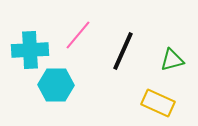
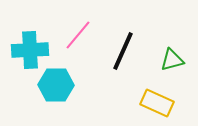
yellow rectangle: moved 1 px left
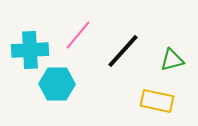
black line: rotated 18 degrees clockwise
cyan hexagon: moved 1 px right, 1 px up
yellow rectangle: moved 2 px up; rotated 12 degrees counterclockwise
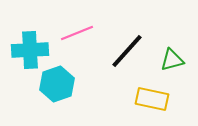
pink line: moved 1 px left, 2 px up; rotated 28 degrees clockwise
black line: moved 4 px right
cyan hexagon: rotated 20 degrees counterclockwise
yellow rectangle: moved 5 px left, 2 px up
